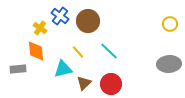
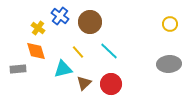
brown circle: moved 2 px right, 1 px down
yellow cross: moved 2 px left
orange diamond: rotated 10 degrees counterclockwise
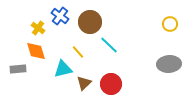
cyan line: moved 6 px up
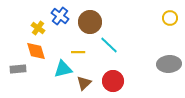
yellow circle: moved 6 px up
yellow line: rotated 48 degrees counterclockwise
red circle: moved 2 px right, 3 px up
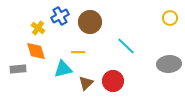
blue cross: rotated 24 degrees clockwise
cyan line: moved 17 px right, 1 px down
brown triangle: moved 2 px right
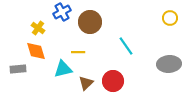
blue cross: moved 2 px right, 4 px up
cyan line: rotated 12 degrees clockwise
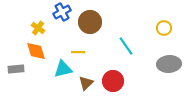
yellow circle: moved 6 px left, 10 px down
gray rectangle: moved 2 px left
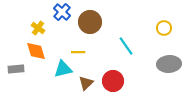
blue cross: rotated 18 degrees counterclockwise
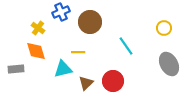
blue cross: moved 1 px left; rotated 24 degrees clockwise
gray ellipse: rotated 65 degrees clockwise
